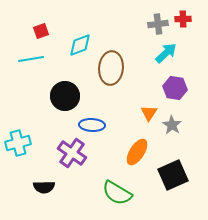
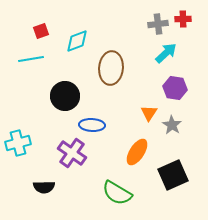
cyan diamond: moved 3 px left, 4 px up
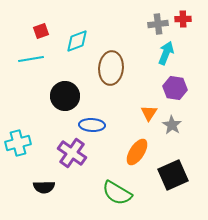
cyan arrow: rotated 25 degrees counterclockwise
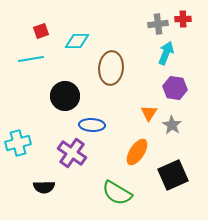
cyan diamond: rotated 20 degrees clockwise
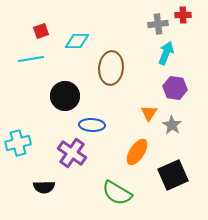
red cross: moved 4 px up
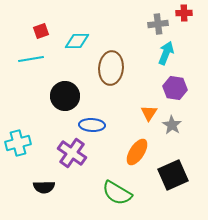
red cross: moved 1 px right, 2 px up
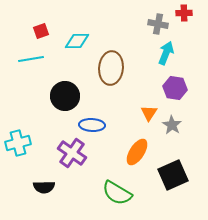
gray cross: rotated 18 degrees clockwise
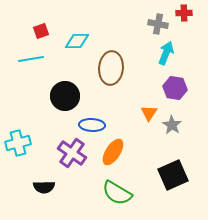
orange ellipse: moved 24 px left
